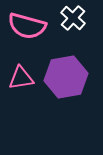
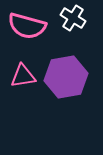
white cross: rotated 10 degrees counterclockwise
pink triangle: moved 2 px right, 2 px up
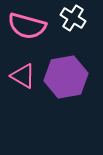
pink triangle: rotated 40 degrees clockwise
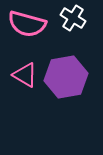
pink semicircle: moved 2 px up
pink triangle: moved 2 px right, 1 px up
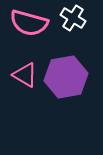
pink semicircle: moved 2 px right, 1 px up
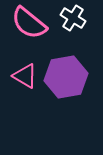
pink semicircle: rotated 24 degrees clockwise
pink triangle: moved 1 px down
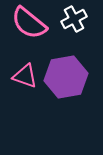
white cross: moved 1 px right, 1 px down; rotated 30 degrees clockwise
pink triangle: rotated 12 degrees counterclockwise
